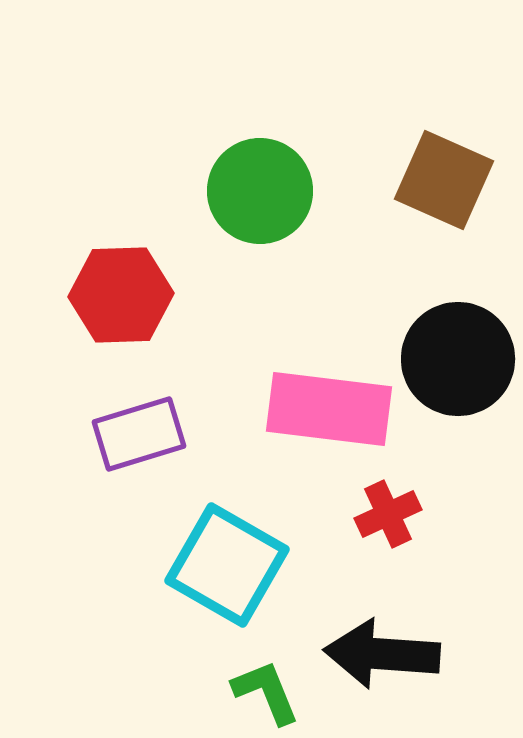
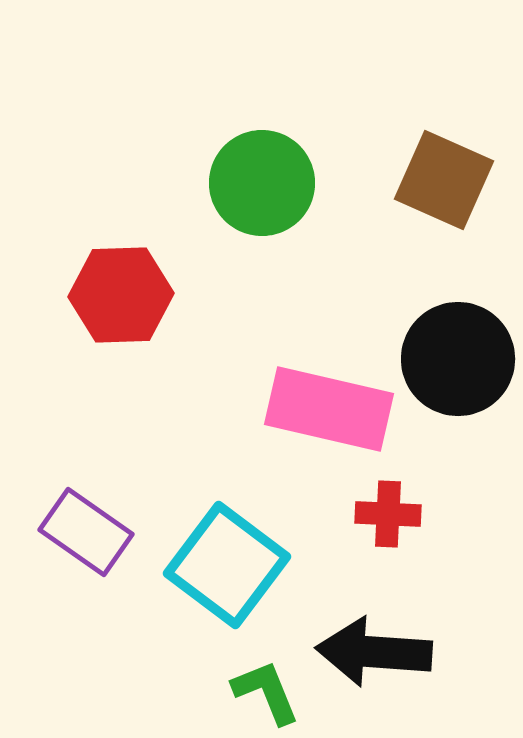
green circle: moved 2 px right, 8 px up
pink rectangle: rotated 6 degrees clockwise
purple rectangle: moved 53 px left, 98 px down; rotated 52 degrees clockwise
red cross: rotated 28 degrees clockwise
cyan square: rotated 7 degrees clockwise
black arrow: moved 8 px left, 2 px up
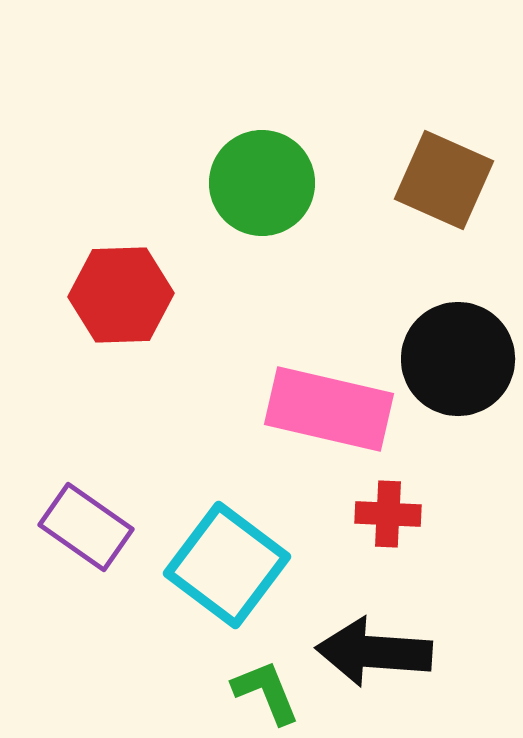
purple rectangle: moved 5 px up
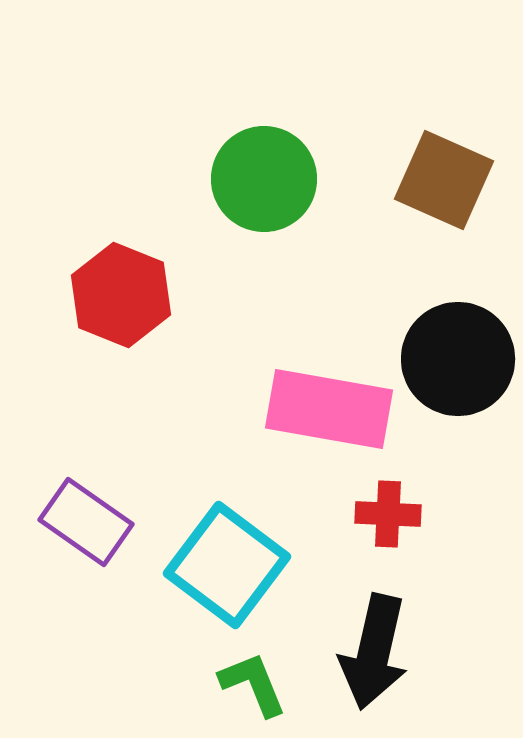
green circle: moved 2 px right, 4 px up
red hexagon: rotated 24 degrees clockwise
pink rectangle: rotated 3 degrees counterclockwise
purple rectangle: moved 5 px up
black arrow: rotated 81 degrees counterclockwise
green L-shape: moved 13 px left, 8 px up
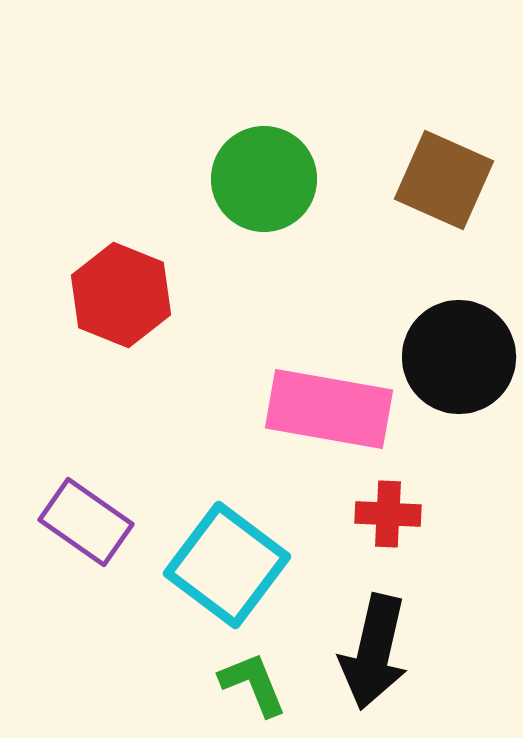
black circle: moved 1 px right, 2 px up
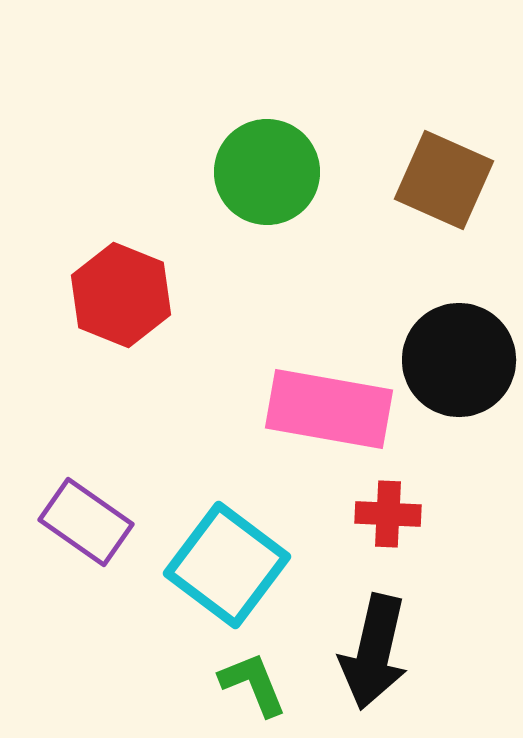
green circle: moved 3 px right, 7 px up
black circle: moved 3 px down
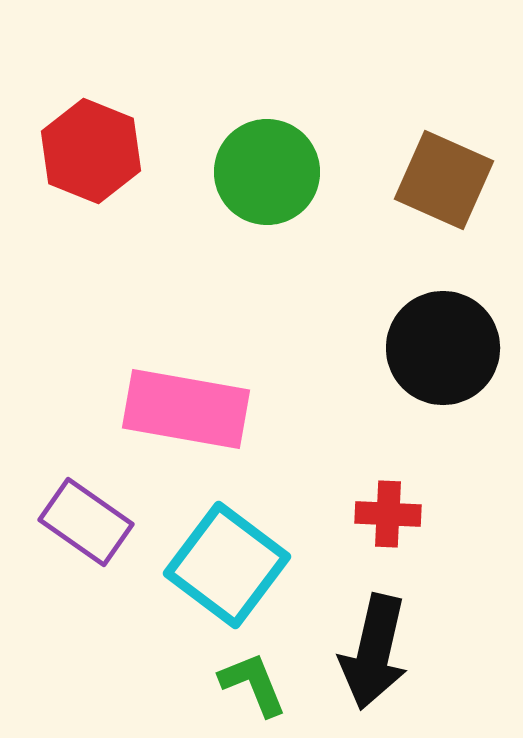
red hexagon: moved 30 px left, 144 px up
black circle: moved 16 px left, 12 px up
pink rectangle: moved 143 px left
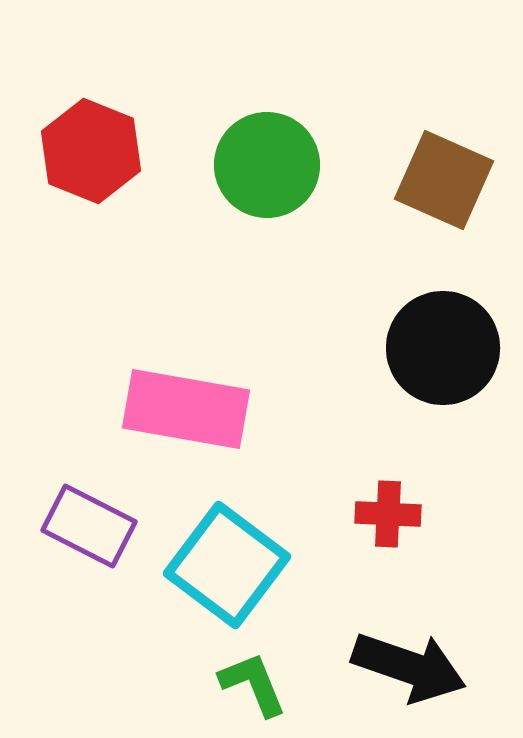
green circle: moved 7 px up
purple rectangle: moved 3 px right, 4 px down; rotated 8 degrees counterclockwise
black arrow: moved 35 px right, 15 px down; rotated 84 degrees counterclockwise
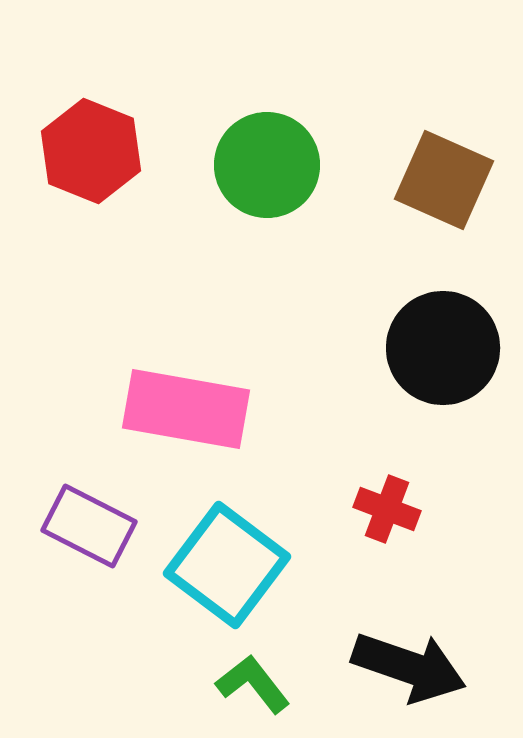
red cross: moved 1 px left, 5 px up; rotated 18 degrees clockwise
green L-shape: rotated 16 degrees counterclockwise
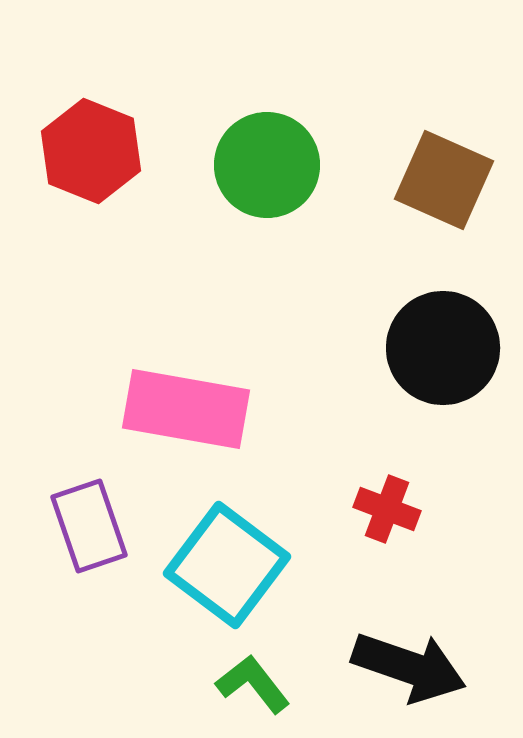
purple rectangle: rotated 44 degrees clockwise
